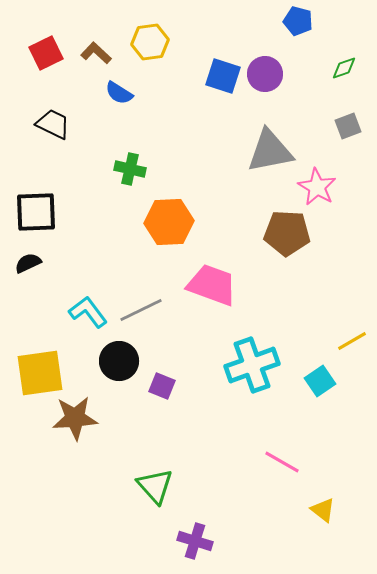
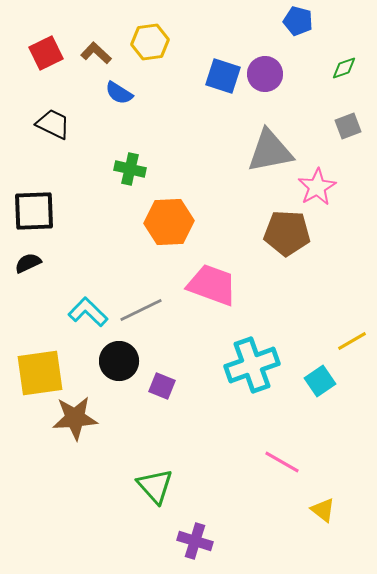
pink star: rotated 12 degrees clockwise
black square: moved 2 px left, 1 px up
cyan L-shape: rotated 9 degrees counterclockwise
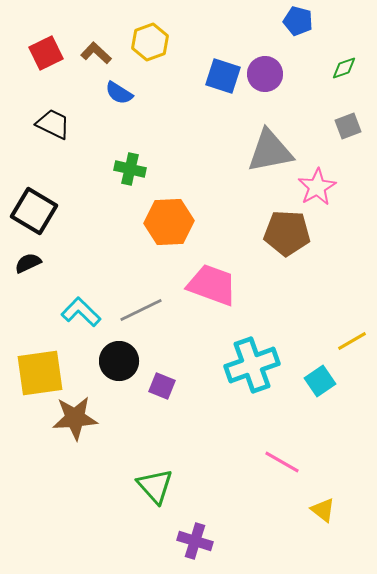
yellow hexagon: rotated 12 degrees counterclockwise
black square: rotated 33 degrees clockwise
cyan L-shape: moved 7 px left
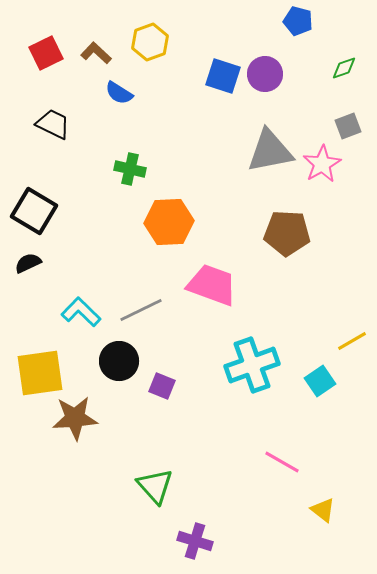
pink star: moved 5 px right, 23 px up
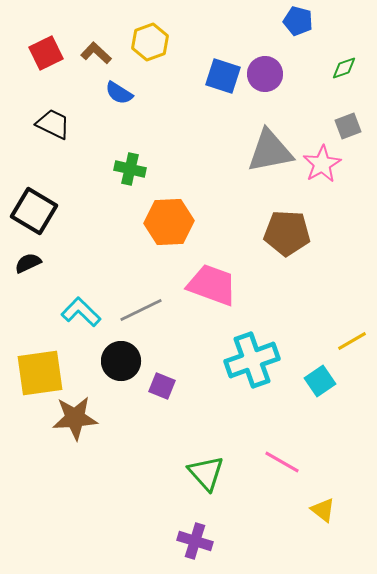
black circle: moved 2 px right
cyan cross: moved 5 px up
green triangle: moved 51 px right, 13 px up
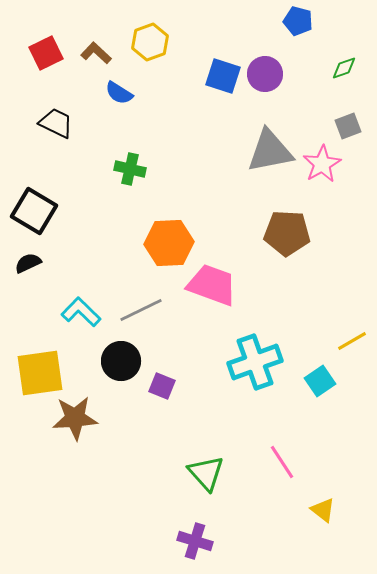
black trapezoid: moved 3 px right, 1 px up
orange hexagon: moved 21 px down
cyan cross: moved 3 px right, 2 px down
pink line: rotated 27 degrees clockwise
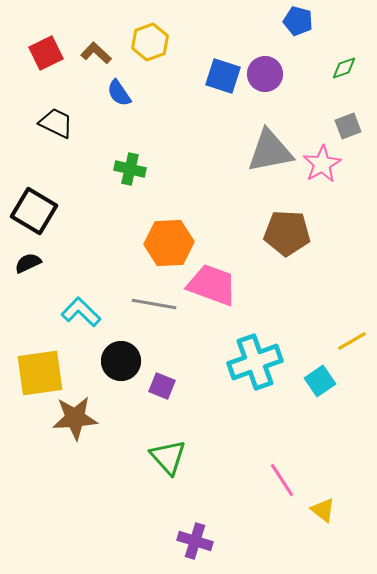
blue semicircle: rotated 24 degrees clockwise
gray line: moved 13 px right, 6 px up; rotated 36 degrees clockwise
pink line: moved 18 px down
green triangle: moved 38 px left, 16 px up
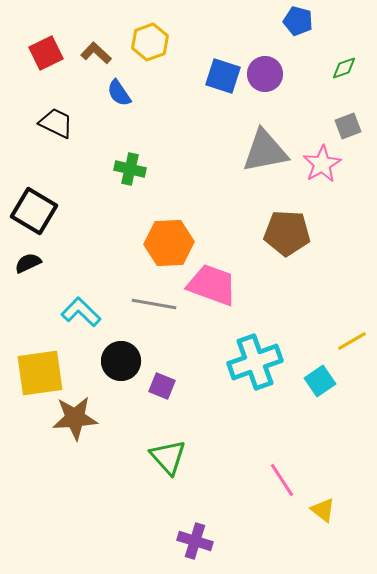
gray triangle: moved 5 px left
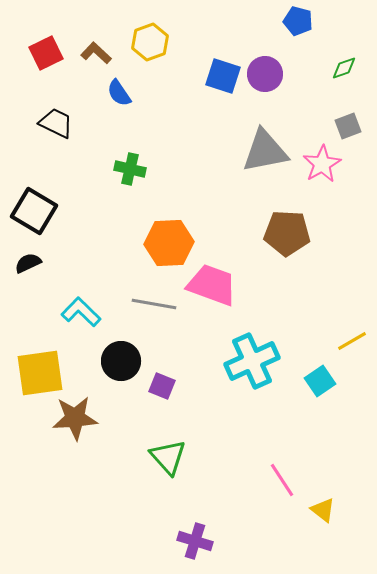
cyan cross: moved 3 px left, 1 px up; rotated 4 degrees counterclockwise
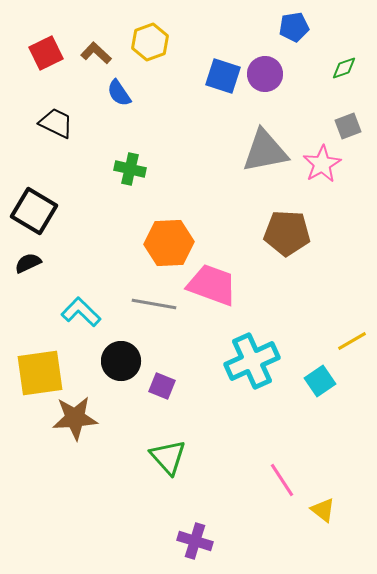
blue pentagon: moved 4 px left, 6 px down; rotated 24 degrees counterclockwise
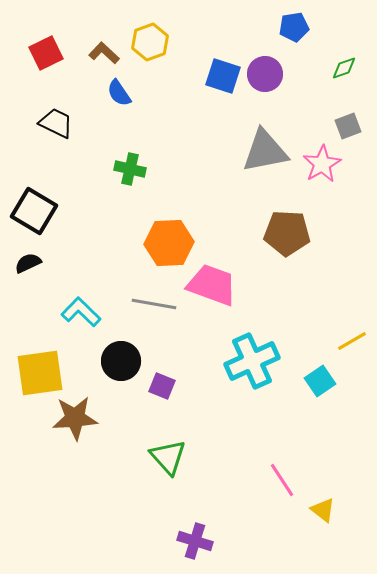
brown L-shape: moved 8 px right
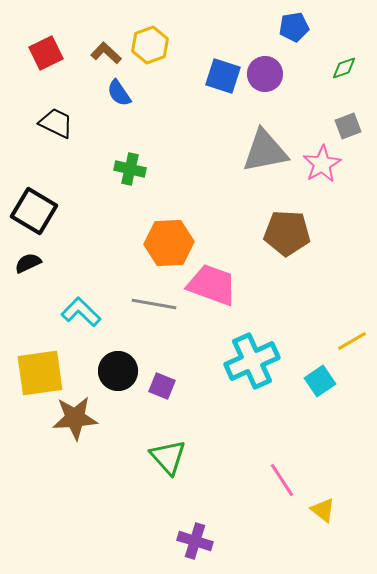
yellow hexagon: moved 3 px down
brown L-shape: moved 2 px right
black circle: moved 3 px left, 10 px down
